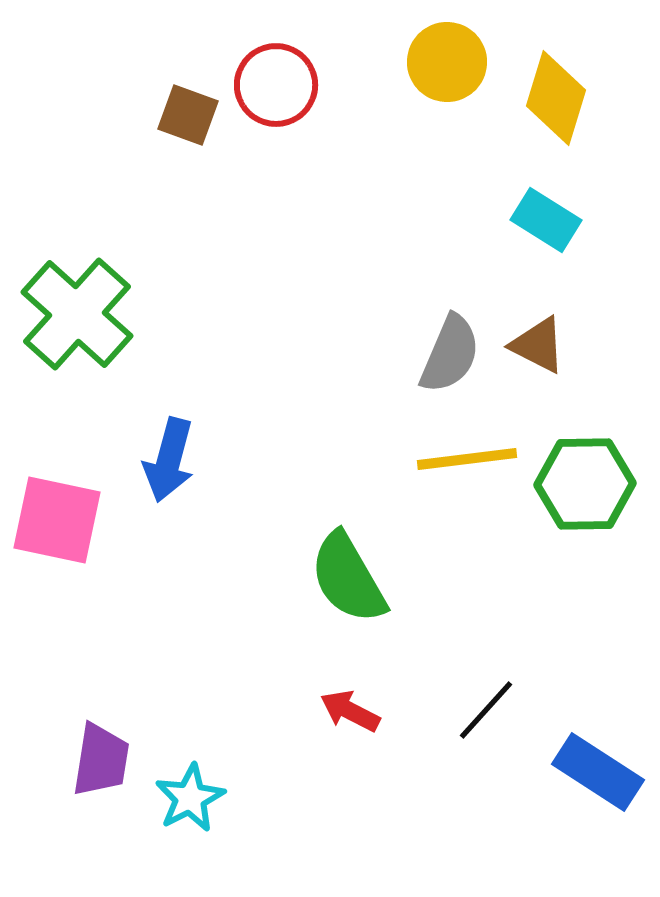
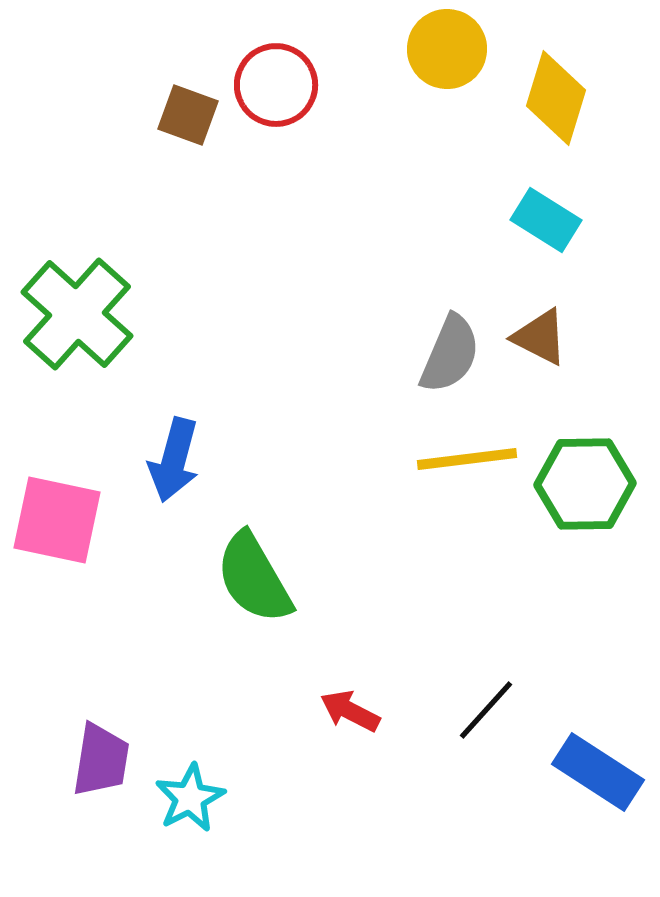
yellow circle: moved 13 px up
brown triangle: moved 2 px right, 8 px up
blue arrow: moved 5 px right
green semicircle: moved 94 px left
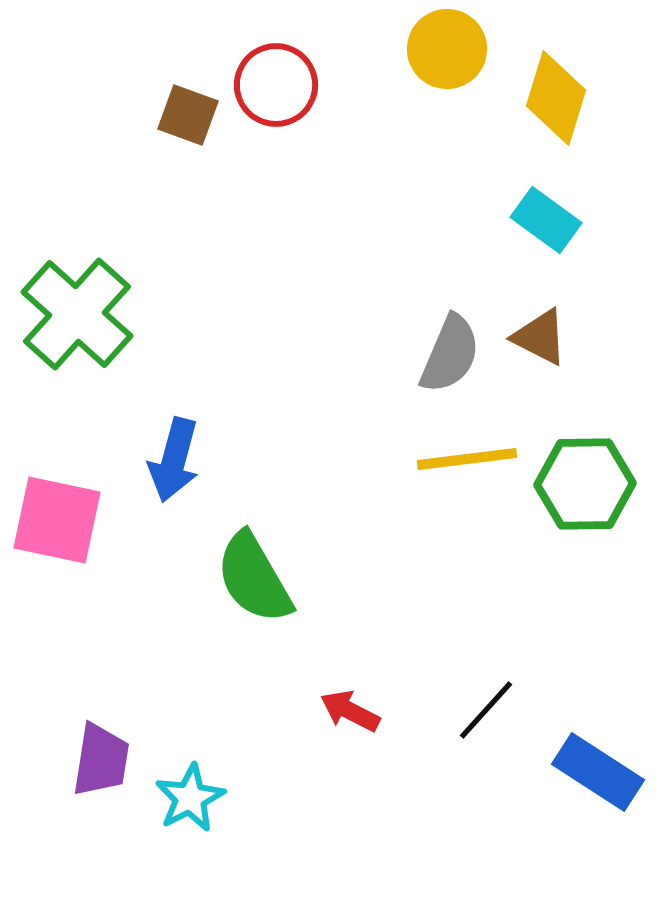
cyan rectangle: rotated 4 degrees clockwise
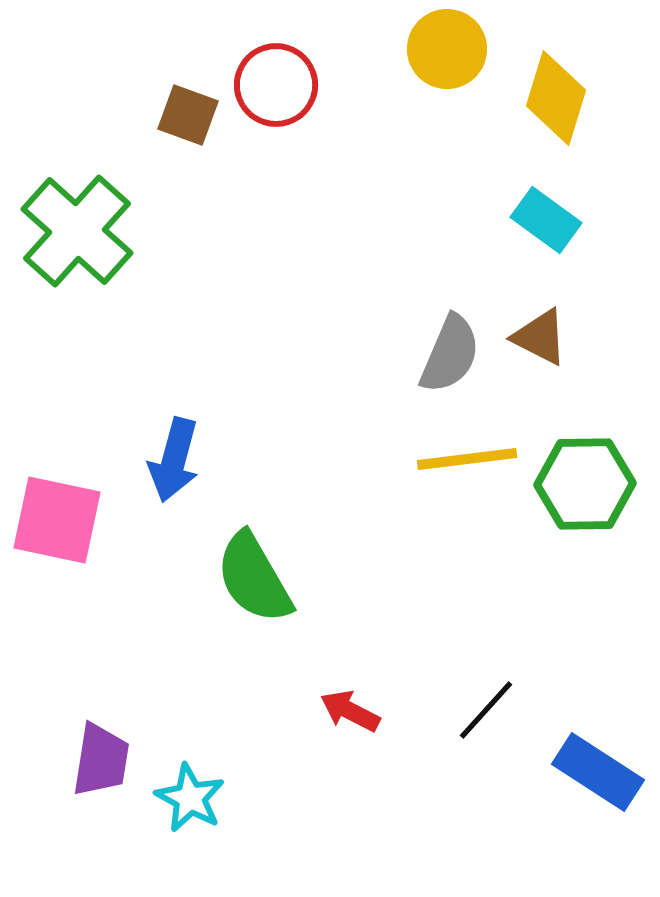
green cross: moved 83 px up
cyan star: rotated 16 degrees counterclockwise
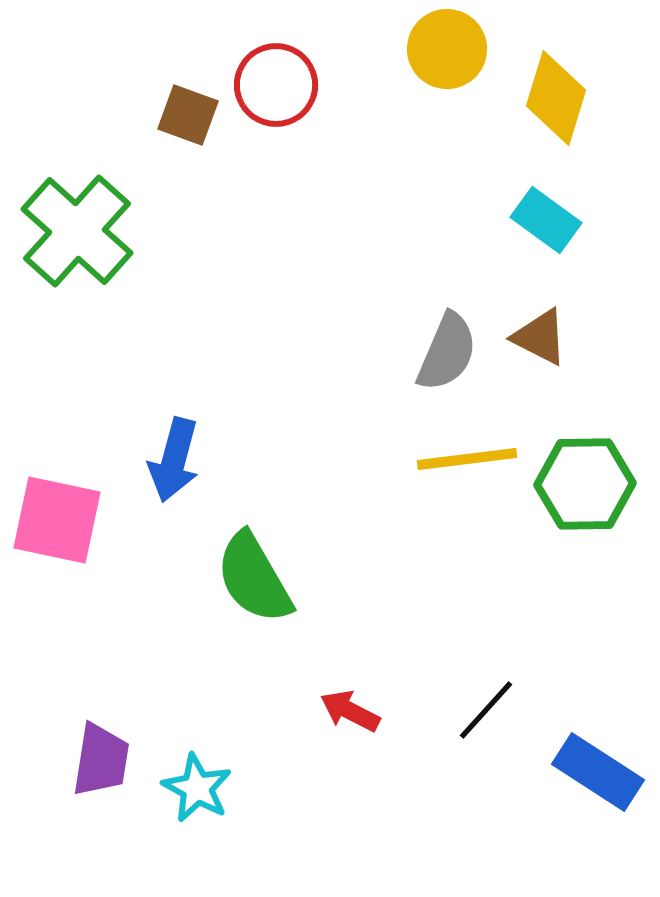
gray semicircle: moved 3 px left, 2 px up
cyan star: moved 7 px right, 10 px up
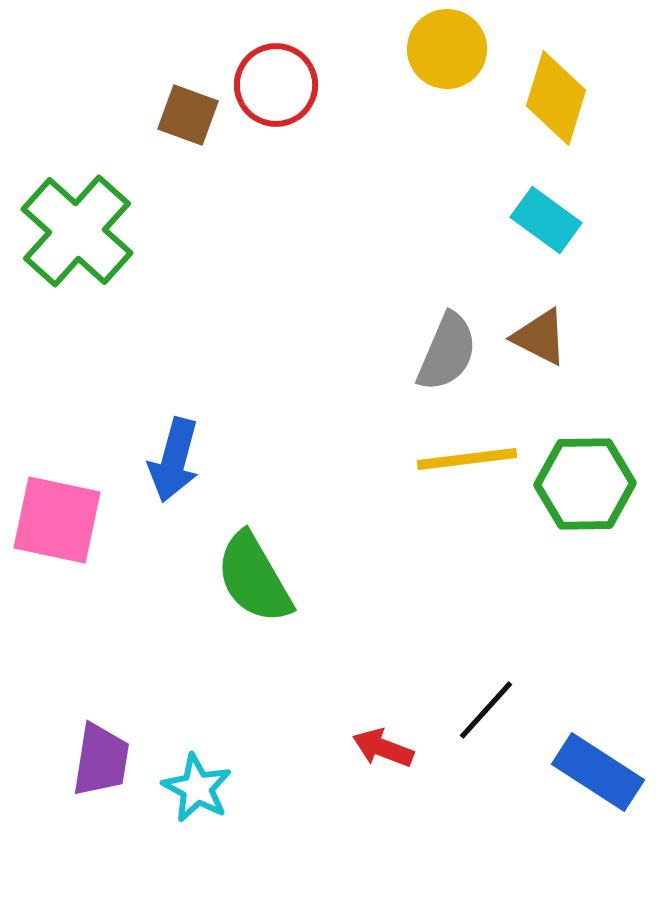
red arrow: moved 33 px right, 37 px down; rotated 6 degrees counterclockwise
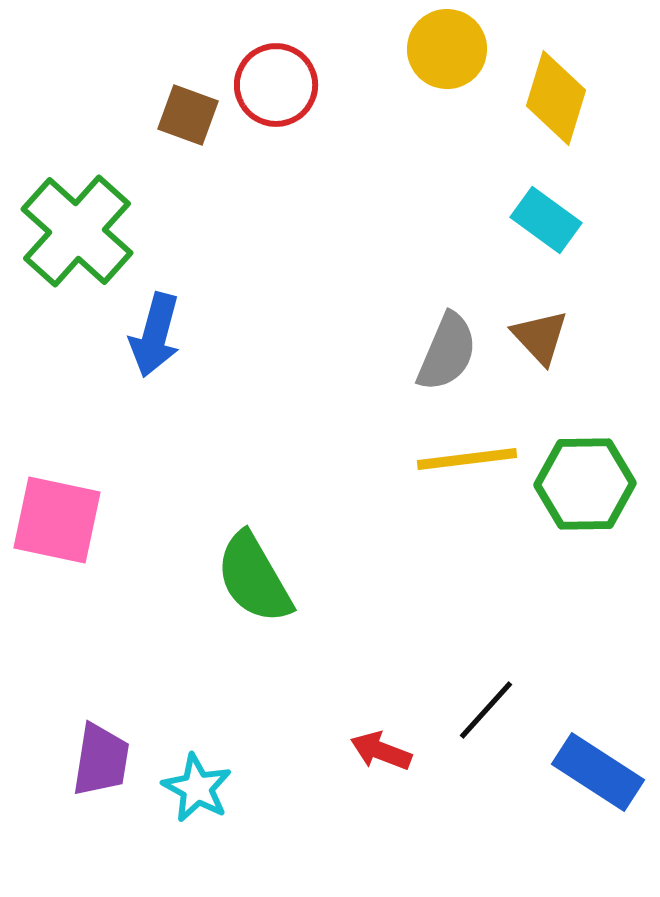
brown triangle: rotated 20 degrees clockwise
blue arrow: moved 19 px left, 125 px up
red arrow: moved 2 px left, 3 px down
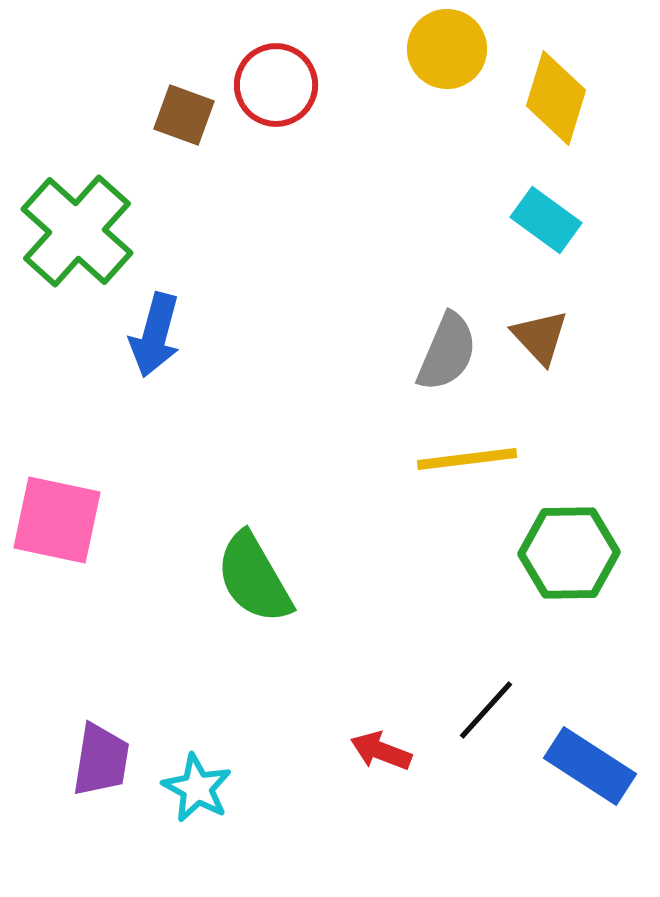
brown square: moved 4 px left
green hexagon: moved 16 px left, 69 px down
blue rectangle: moved 8 px left, 6 px up
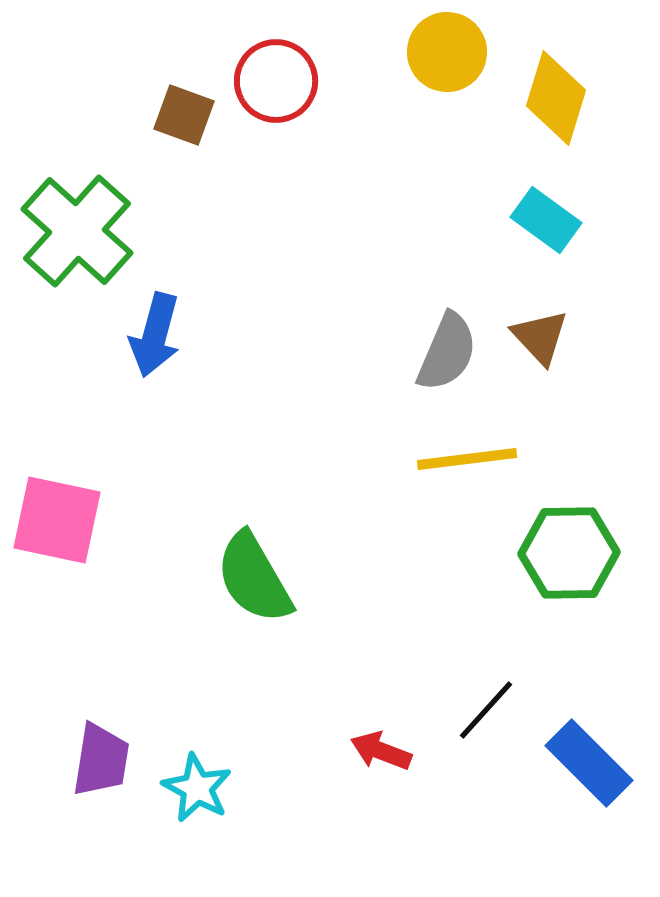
yellow circle: moved 3 px down
red circle: moved 4 px up
blue rectangle: moved 1 px left, 3 px up; rotated 12 degrees clockwise
